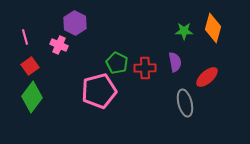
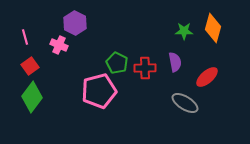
gray ellipse: rotated 44 degrees counterclockwise
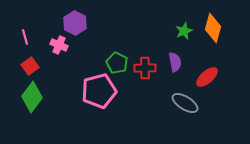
green star: rotated 24 degrees counterclockwise
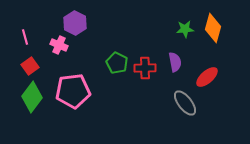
green star: moved 1 px right, 2 px up; rotated 18 degrees clockwise
pink pentagon: moved 26 px left; rotated 8 degrees clockwise
gray ellipse: rotated 20 degrees clockwise
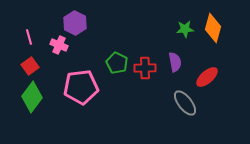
pink line: moved 4 px right
pink pentagon: moved 8 px right, 4 px up
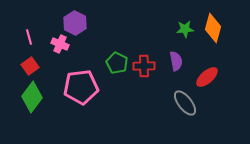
pink cross: moved 1 px right, 1 px up
purple semicircle: moved 1 px right, 1 px up
red cross: moved 1 px left, 2 px up
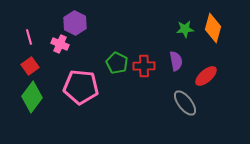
red ellipse: moved 1 px left, 1 px up
pink pentagon: rotated 12 degrees clockwise
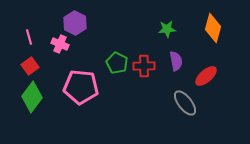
green star: moved 18 px left
